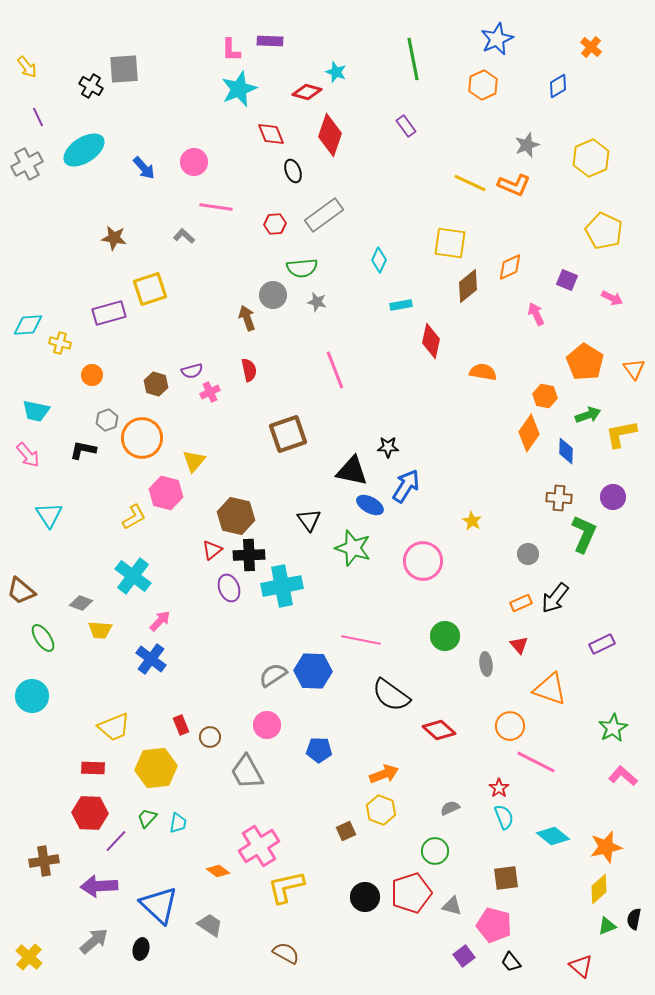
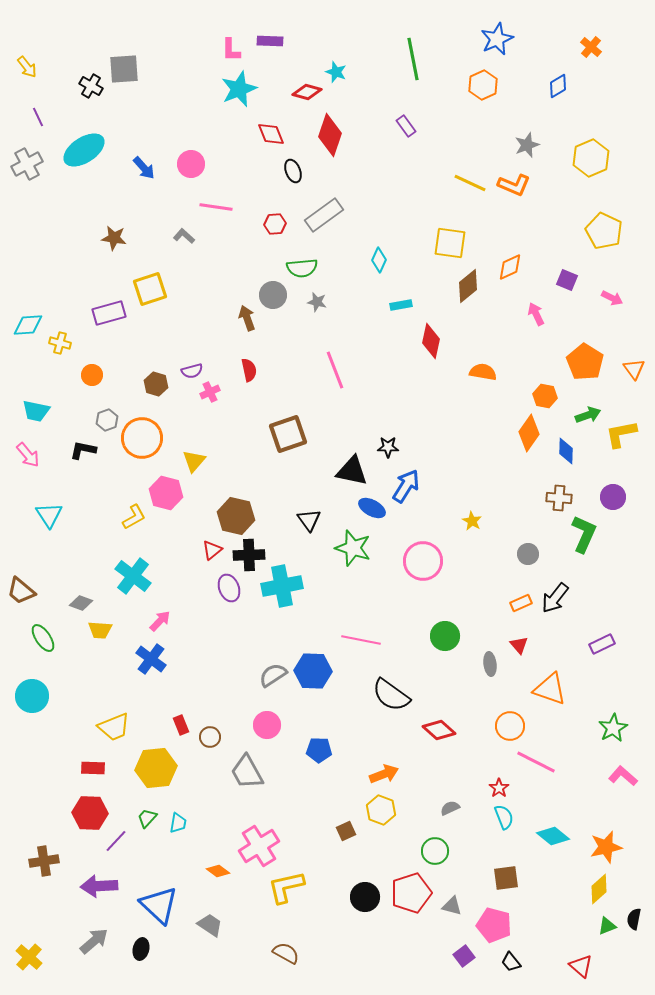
pink circle at (194, 162): moved 3 px left, 2 px down
blue ellipse at (370, 505): moved 2 px right, 3 px down
gray ellipse at (486, 664): moved 4 px right
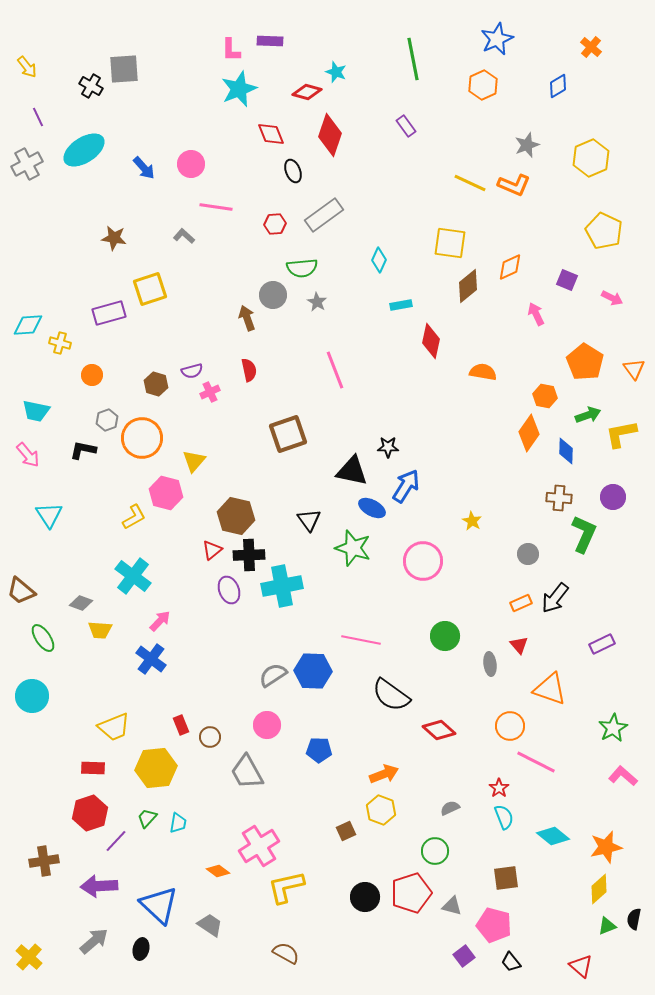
gray star at (317, 302): rotated 18 degrees clockwise
purple ellipse at (229, 588): moved 2 px down
red hexagon at (90, 813): rotated 20 degrees counterclockwise
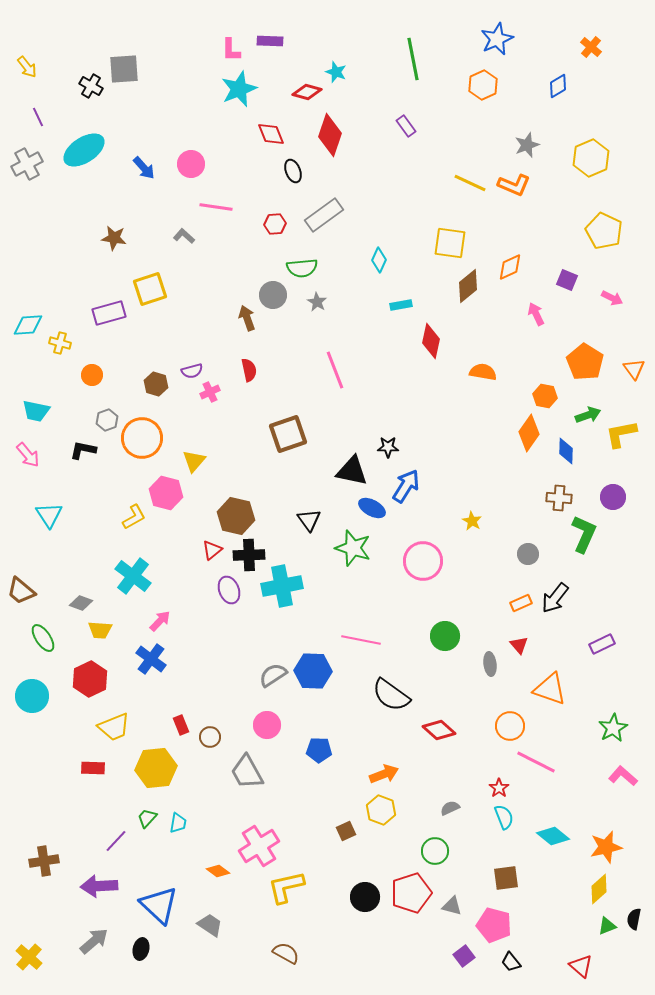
red hexagon at (90, 813): moved 134 px up; rotated 8 degrees counterclockwise
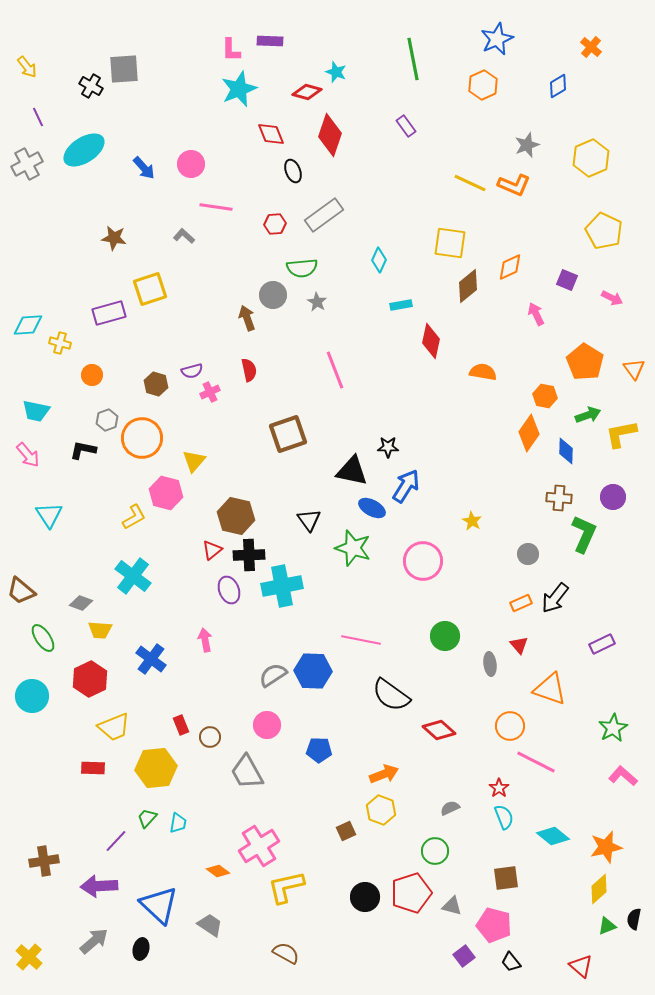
pink arrow at (160, 621): moved 45 px right, 19 px down; rotated 55 degrees counterclockwise
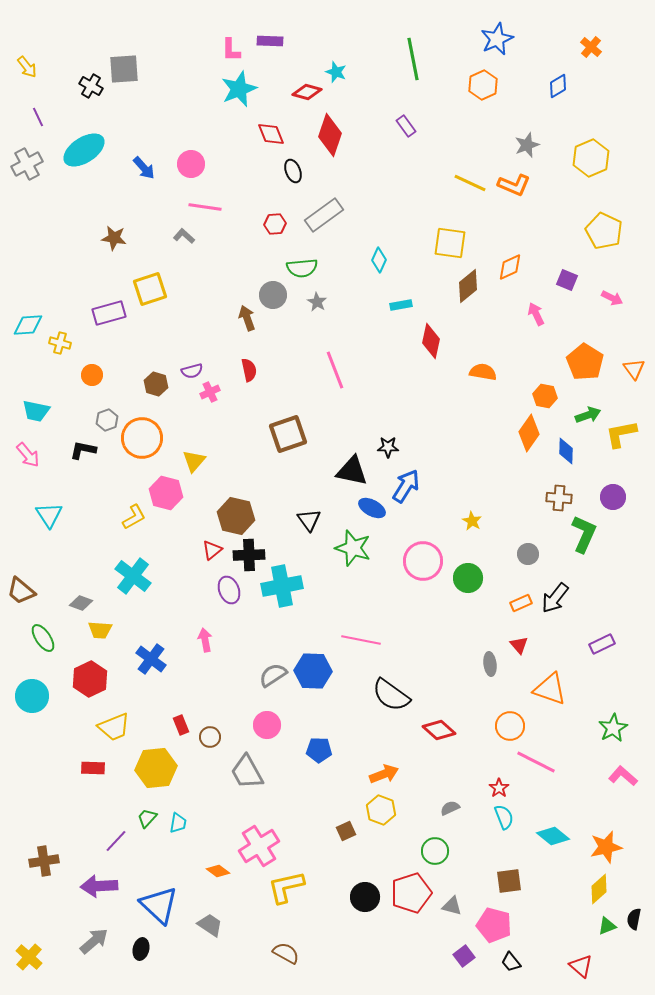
pink line at (216, 207): moved 11 px left
green circle at (445, 636): moved 23 px right, 58 px up
brown square at (506, 878): moved 3 px right, 3 px down
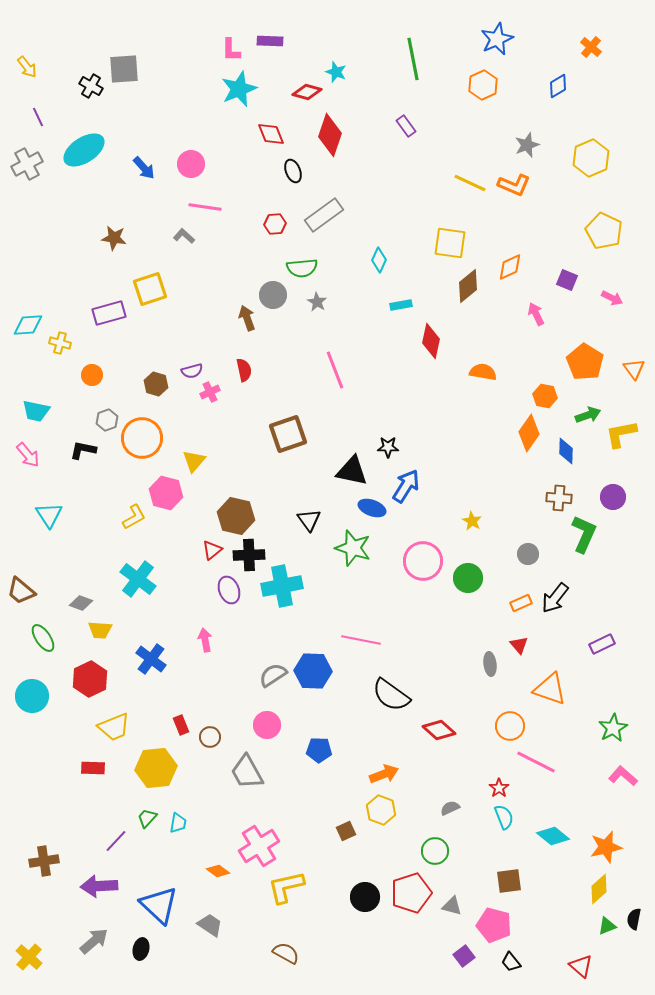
red semicircle at (249, 370): moved 5 px left
blue ellipse at (372, 508): rotated 8 degrees counterclockwise
cyan cross at (133, 576): moved 5 px right, 3 px down
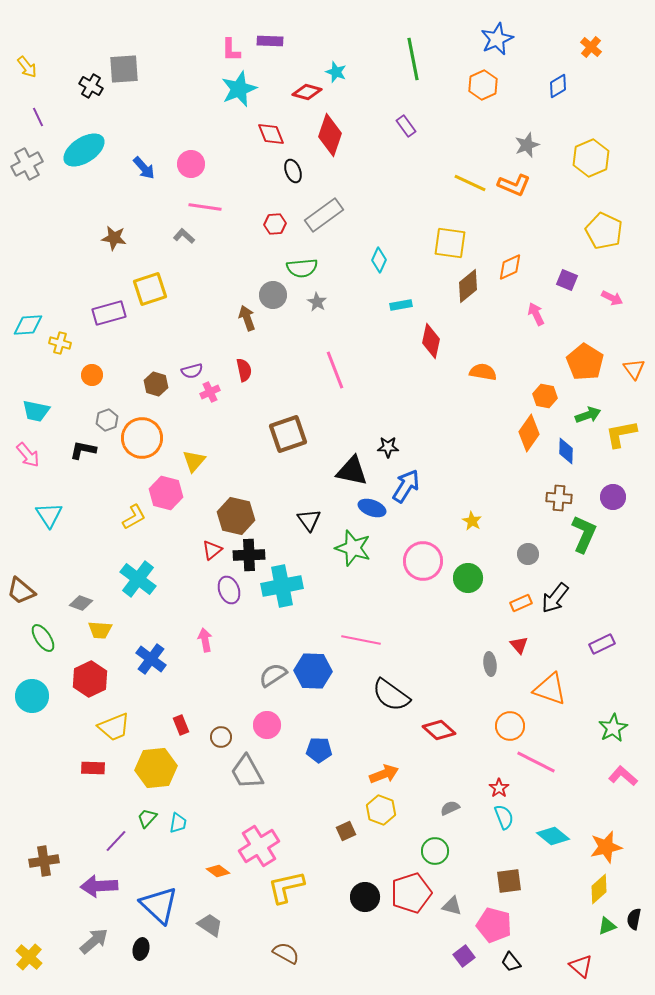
brown circle at (210, 737): moved 11 px right
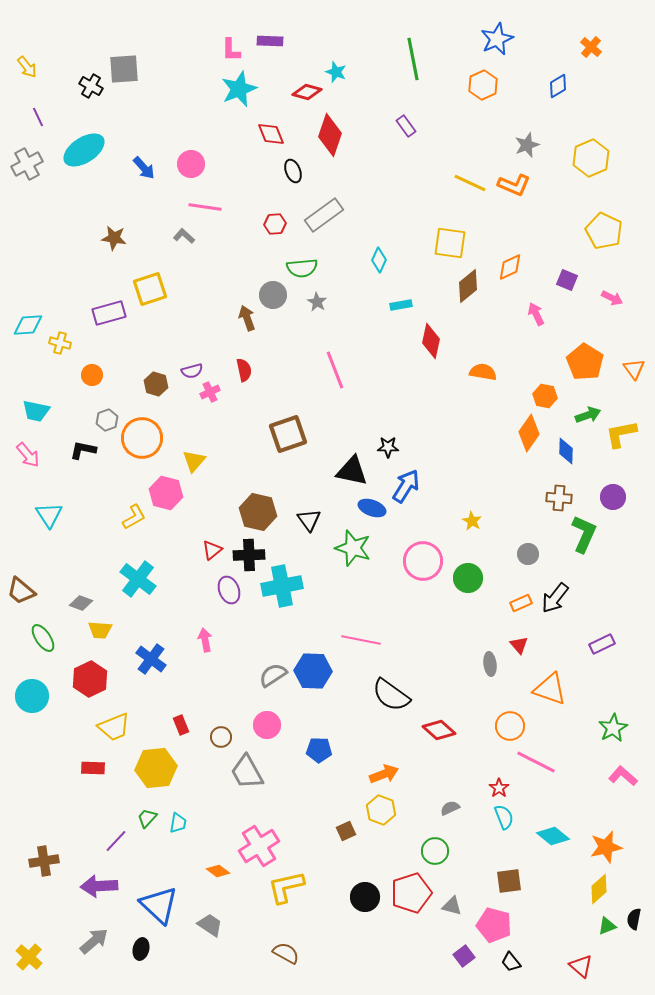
brown hexagon at (236, 516): moved 22 px right, 4 px up
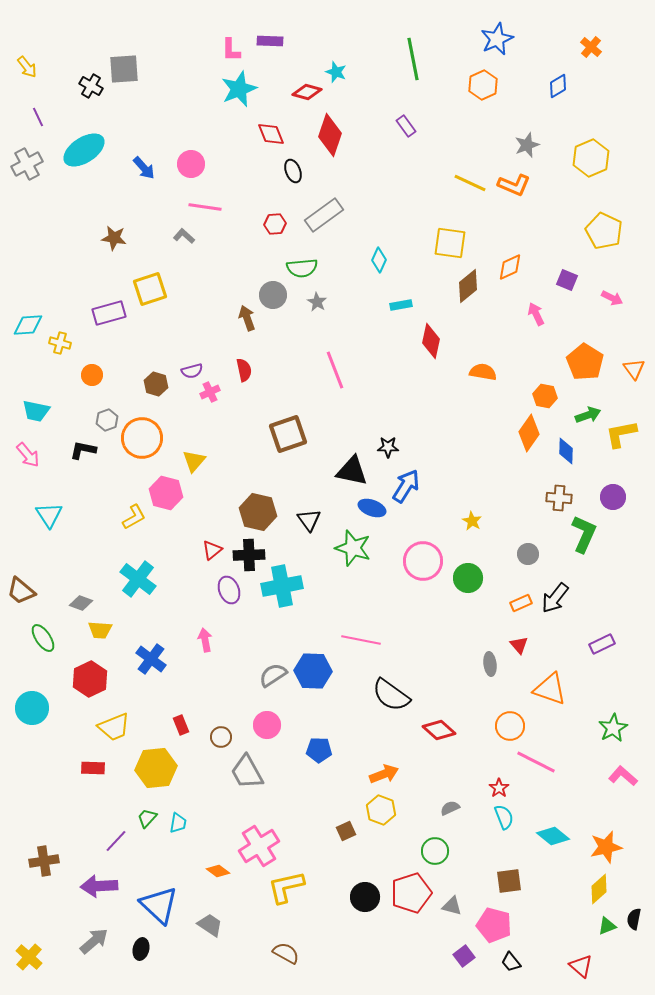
cyan circle at (32, 696): moved 12 px down
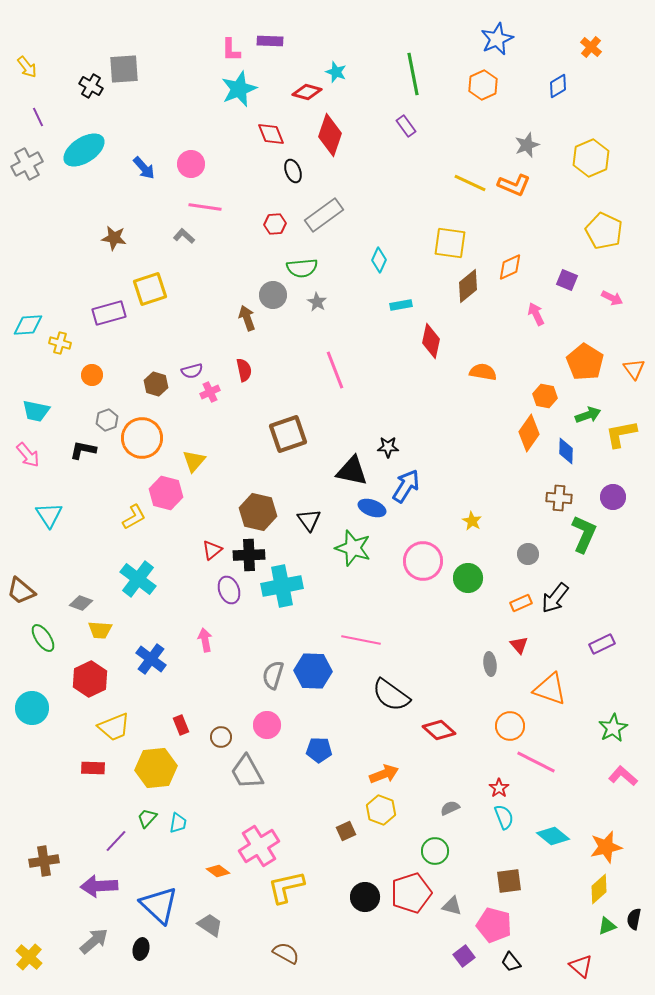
green line at (413, 59): moved 15 px down
gray semicircle at (273, 675): rotated 40 degrees counterclockwise
